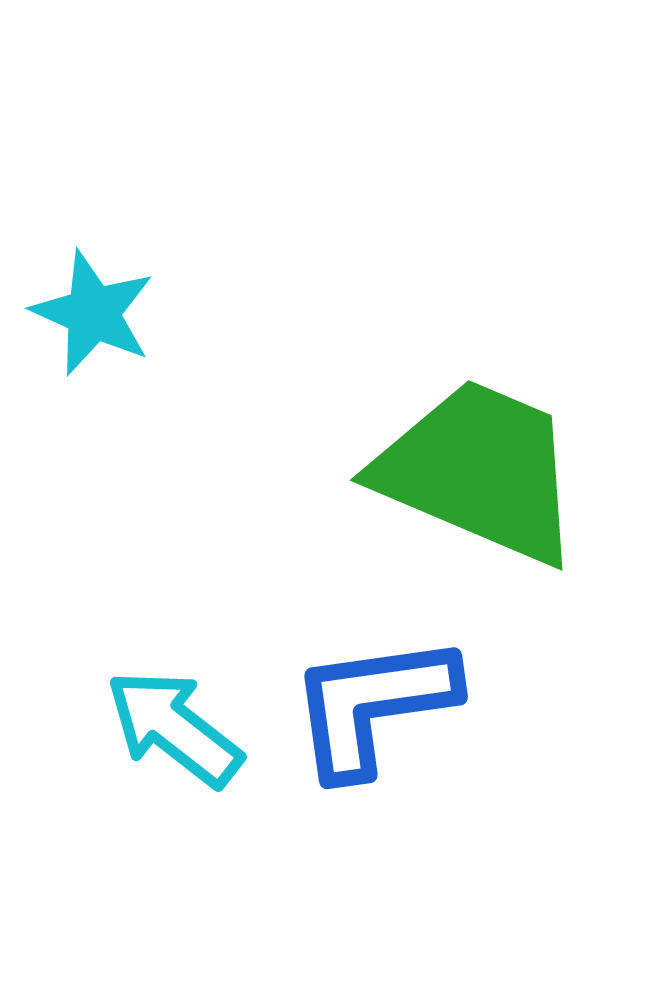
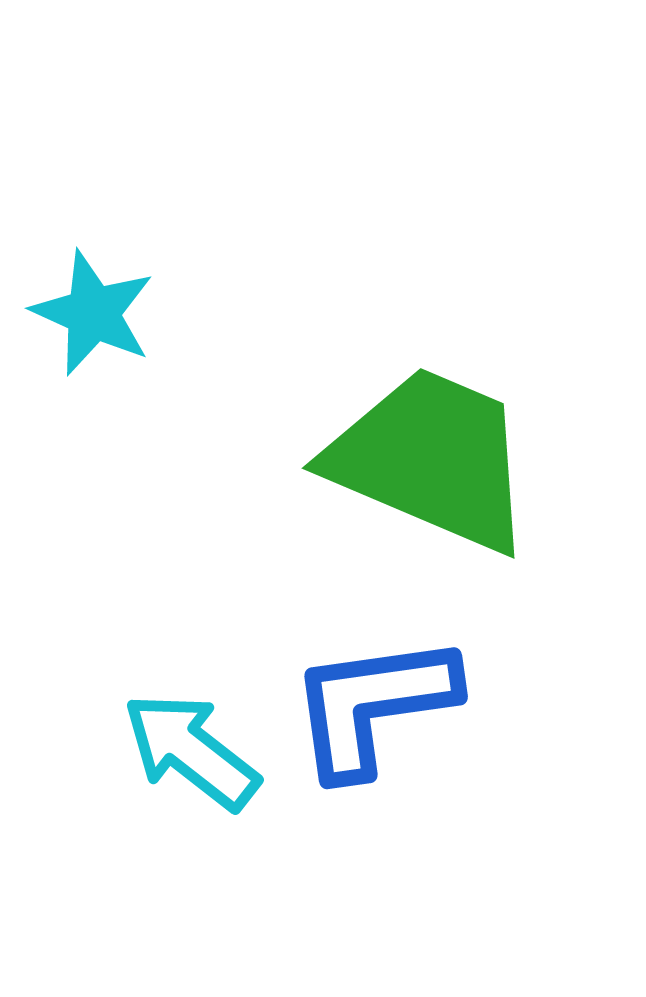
green trapezoid: moved 48 px left, 12 px up
cyan arrow: moved 17 px right, 23 px down
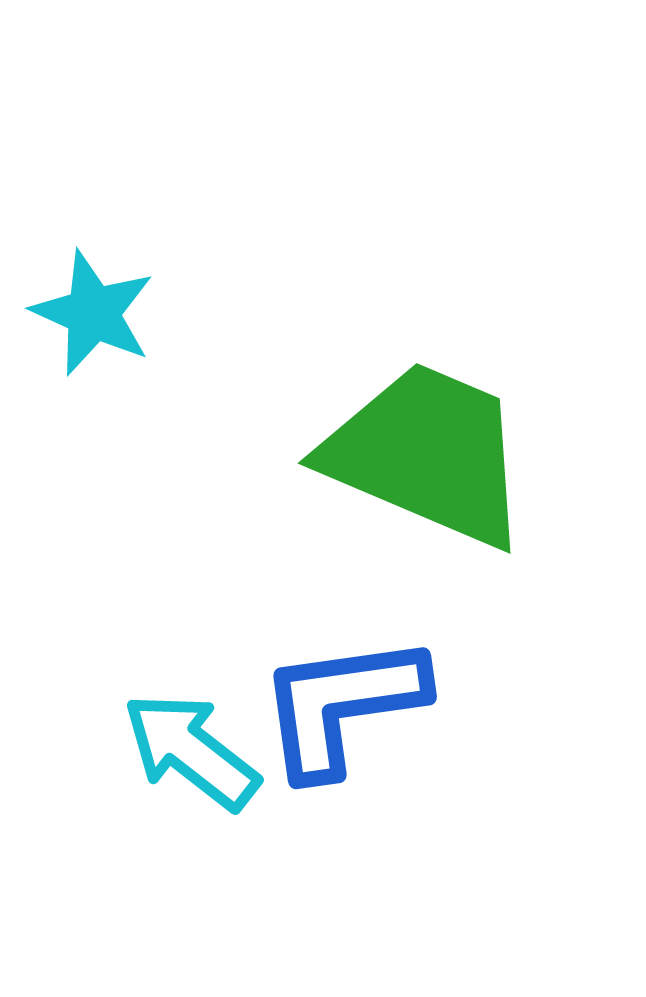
green trapezoid: moved 4 px left, 5 px up
blue L-shape: moved 31 px left
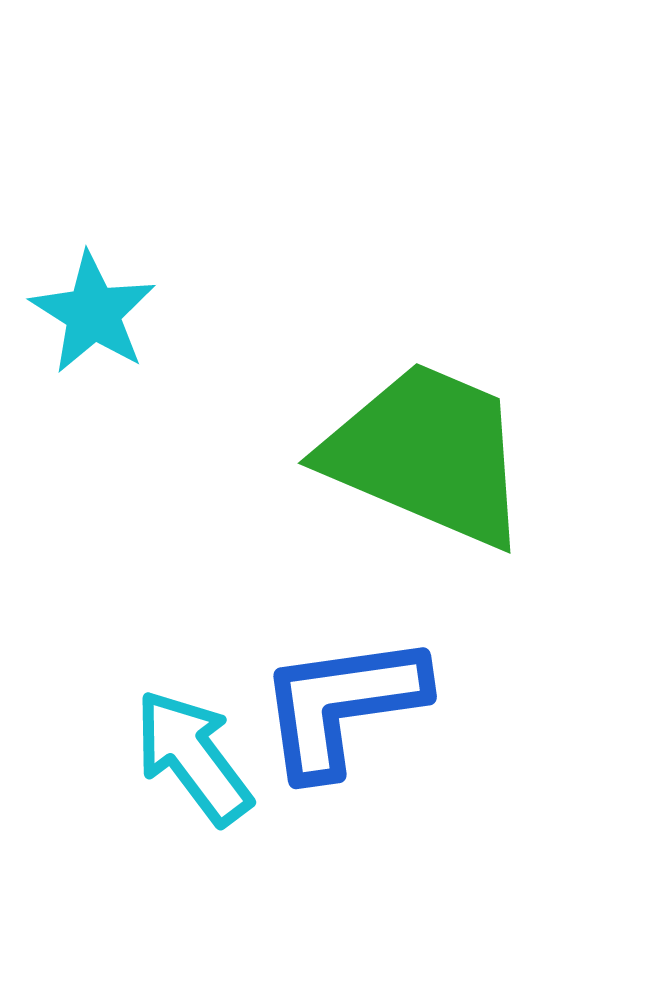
cyan star: rotated 8 degrees clockwise
cyan arrow: moved 2 px right, 6 px down; rotated 15 degrees clockwise
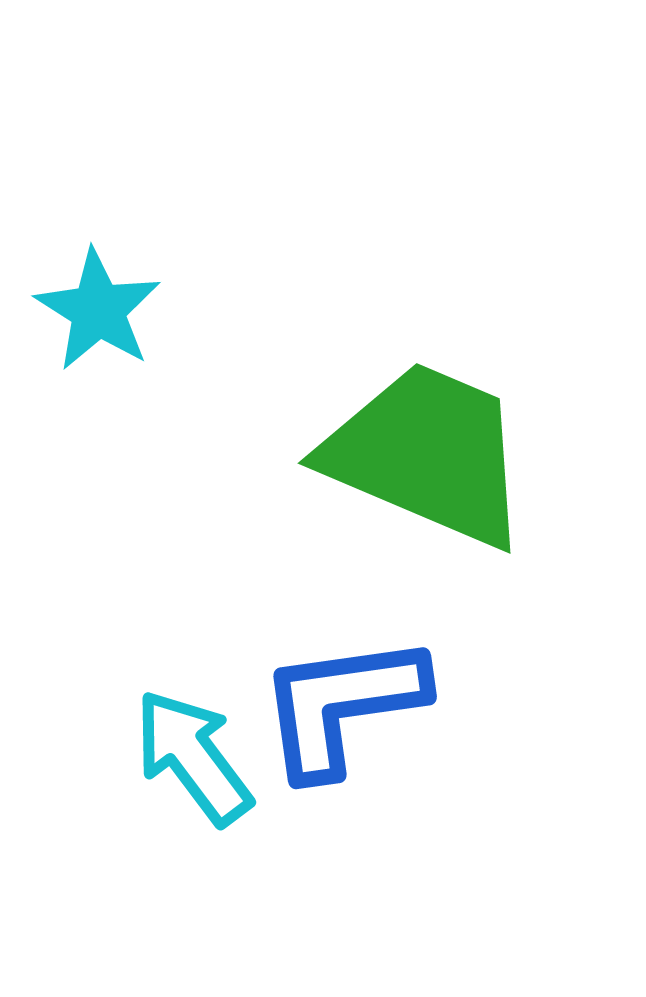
cyan star: moved 5 px right, 3 px up
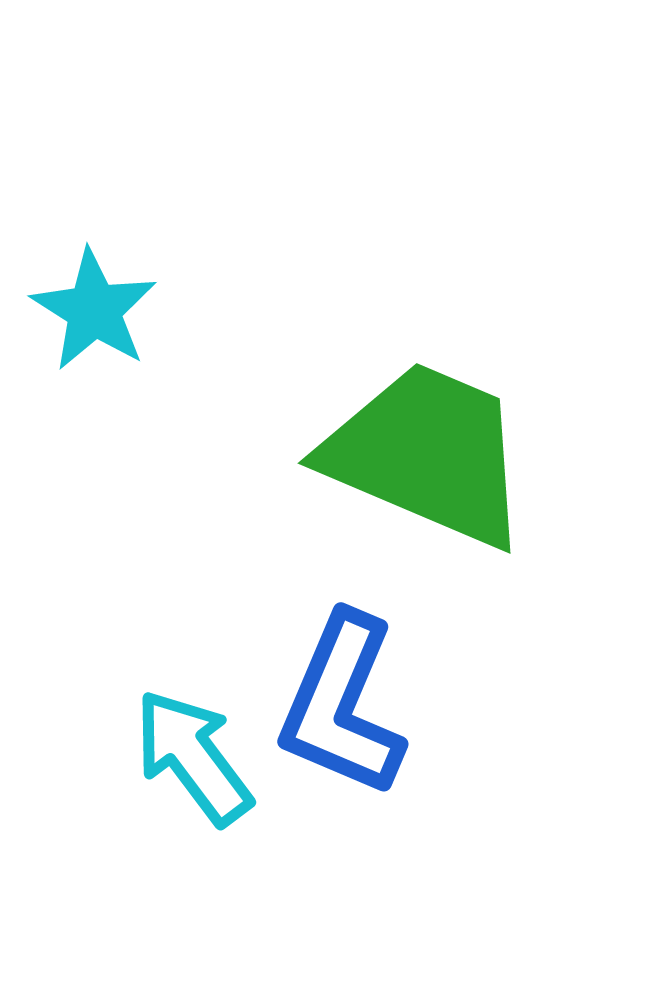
cyan star: moved 4 px left
blue L-shape: rotated 59 degrees counterclockwise
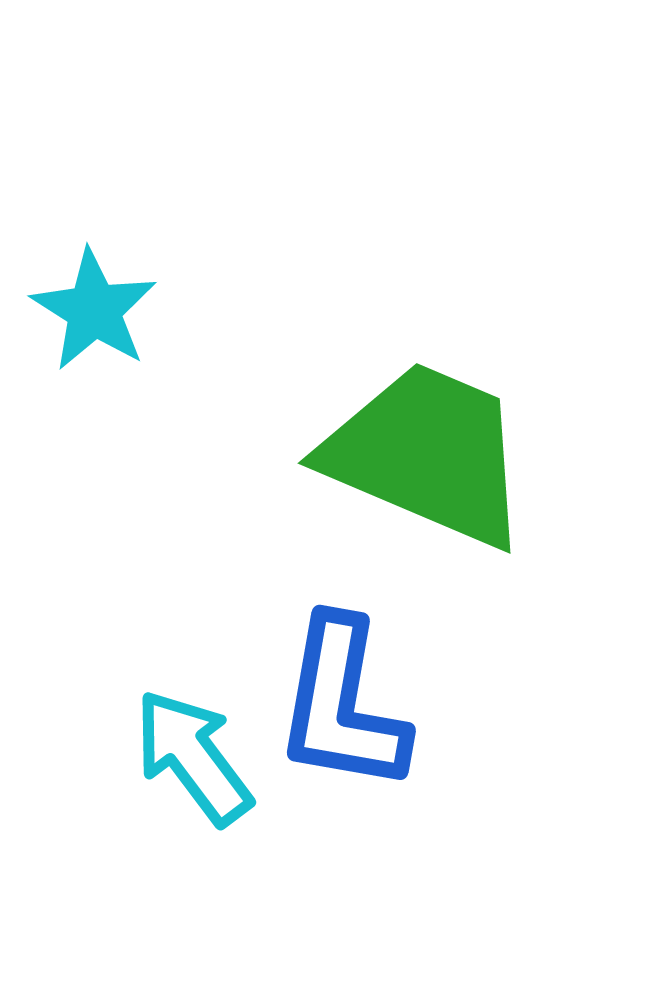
blue L-shape: rotated 13 degrees counterclockwise
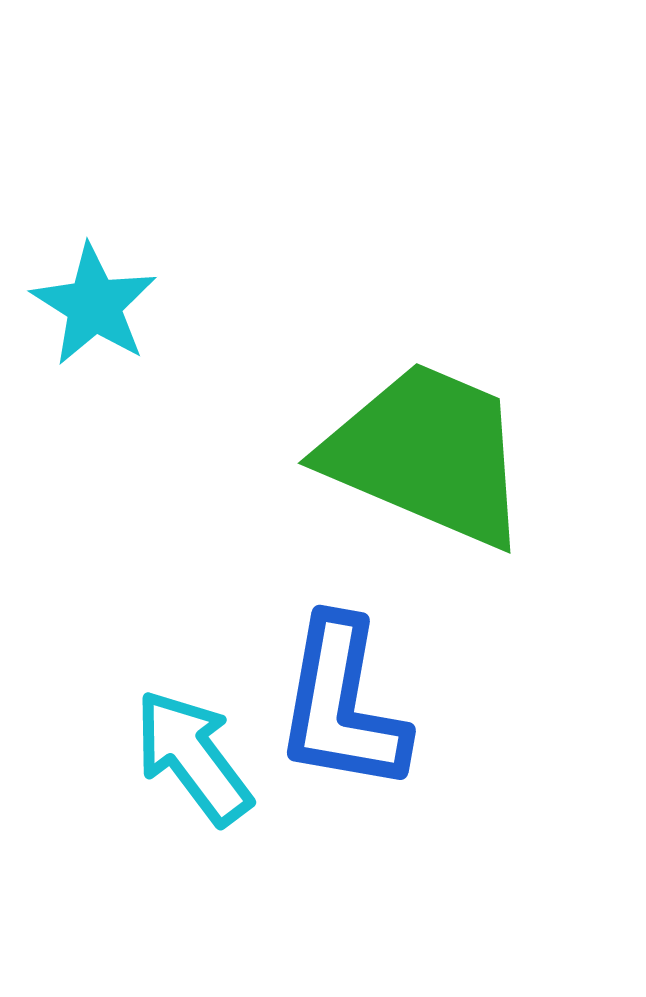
cyan star: moved 5 px up
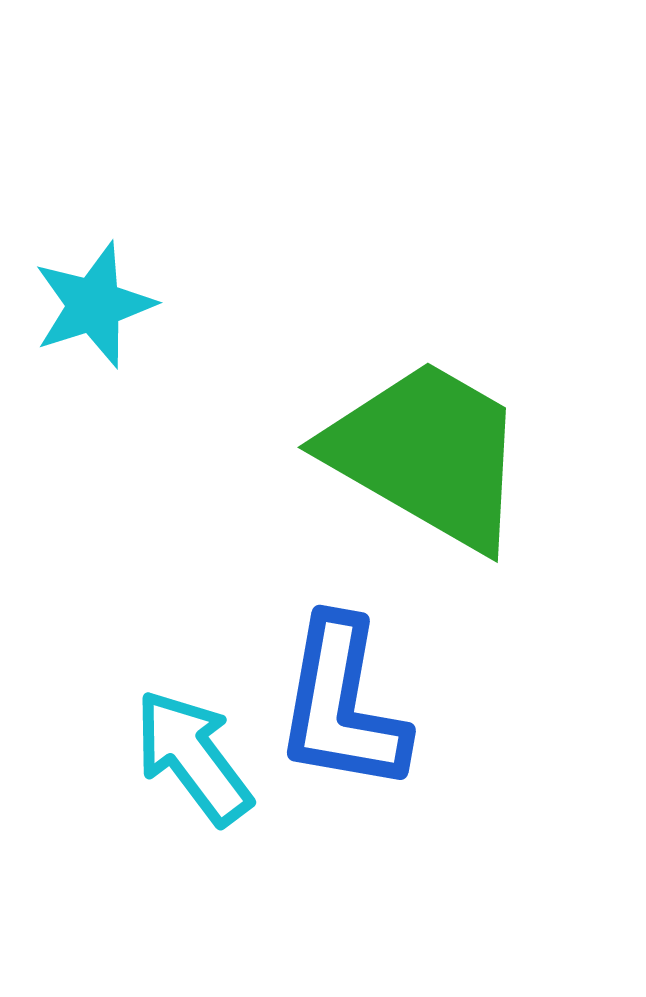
cyan star: rotated 22 degrees clockwise
green trapezoid: rotated 7 degrees clockwise
